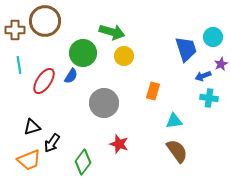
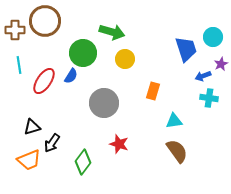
yellow circle: moved 1 px right, 3 px down
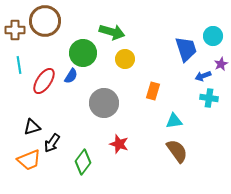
cyan circle: moved 1 px up
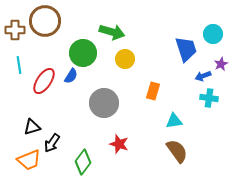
cyan circle: moved 2 px up
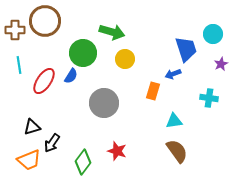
blue arrow: moved 30 px left, 2 px up
red star: moved 2 px left, 7 px down
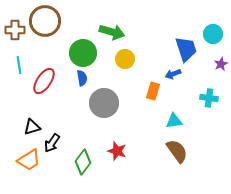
blue semicircle: moved 11 px right, 2 px down; rotated 42 degrees counterclockwise
orange trapezoid: rotated 10 degrees counterclockwise
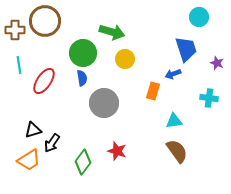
cyan circle: moved 14 px left, 17 px up
purple star: moved 4 px left, 1 px up; rotated 24 degrees counterclockwise
black triangle: moved 1 px right, 3 px down
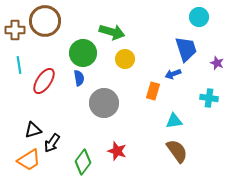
blue semicircle: moved 3 px left
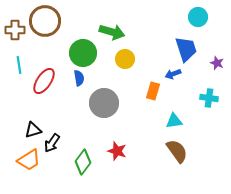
cyan circle: moved 1 px left
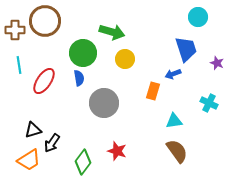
cyan cross: moved 5 px down; rotated 18 degrees clockwise
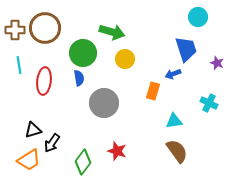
brown circle: moved 7 px down
red ellipse: rotated 28 degrees counterclockwise
